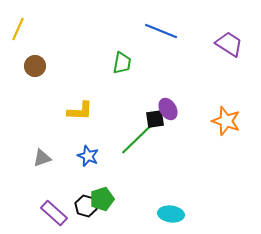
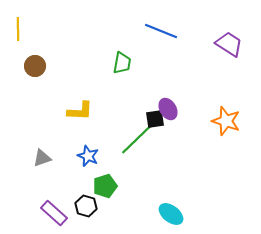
yellow line: rotated 25 degrees counterclockwise
green pentagon: moved 3 px right, 13 px up
cyan ellipse: rotated 30 degrees clockwise
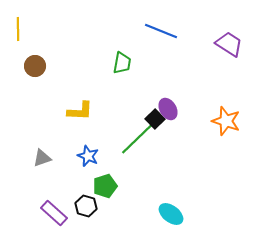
black square: rotated 36 degrees counterclockwise
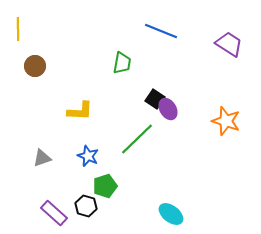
black square: moved 20 px up; rotated 12 degrees counterclockwise
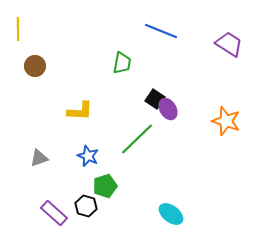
gray triangle: moved 3 px left
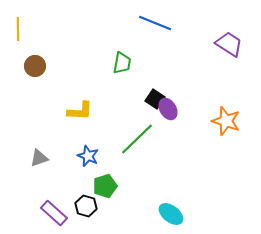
blue line: moved 6 px left, 8 px up
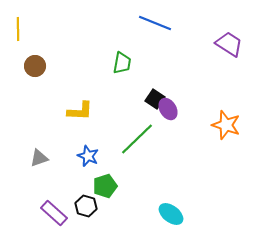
orange star: moved 4 px down
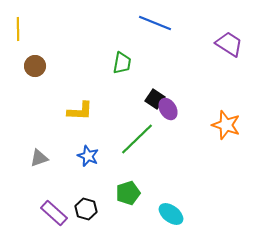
green pentagon: moved 23 px right, 7 px down
black hexagon: moved 3 px down
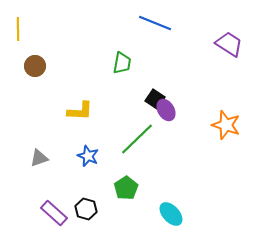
purple ellipse: moved 2 px left, 1 px down
green pentagon: moved 2 px left, 5 px up; rotated 15 degrees counterclockwise
cyan ellipse: rotated 10 degrees clockwise
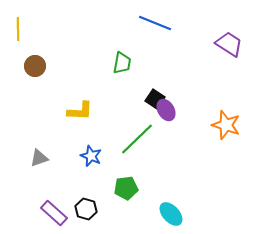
blue star: moved 3 px right
green pentagon: rotated 25 degrees clockwise
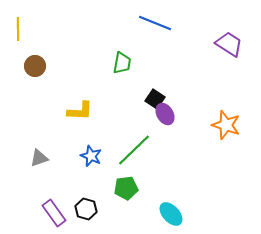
purple ellipse: moved 1 px left, 4 px down
green line: moved 3 px left, 11 px down
purple rectangle: rotated 12 degrees clockwise
